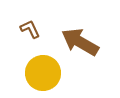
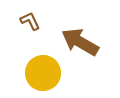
brown L-shape: moved 8 px up
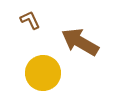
brown L-shape: moved 1 px up
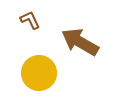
yellow circle: moved 4 px left
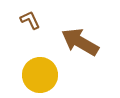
yellow circle: moved 1 px right, 2 px down
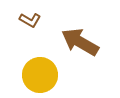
brown L-shape: rotated 145 degrees clockwise
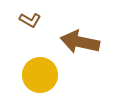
brown arrow: rotated 18 degrees counterclockwise
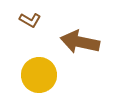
yellow circle: moved 1 px left
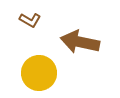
yellow circle: moved 2 px up
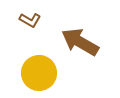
brown arrow: rotated 18 degrees clockwise
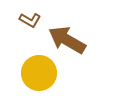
brown arrow: moved 13 px left, 2 px up
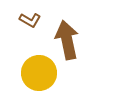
brown arrow: rotated 48 degrees clockwise
